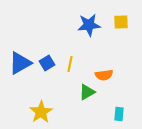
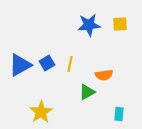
yellow square: moved 1 px left, 2 px down
blue triangle: moved 2 px down
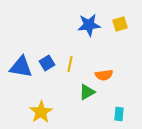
yellow square: rotated 14 degrees counterclockwise
blue triangle: moved 1 px right, 2 px down; rotated 40 degrees clockwise
